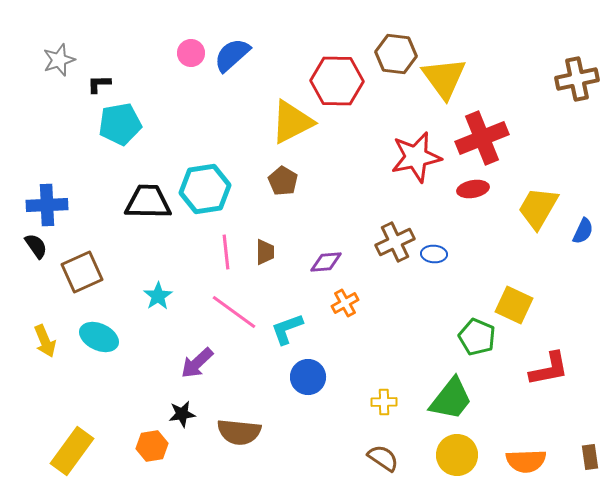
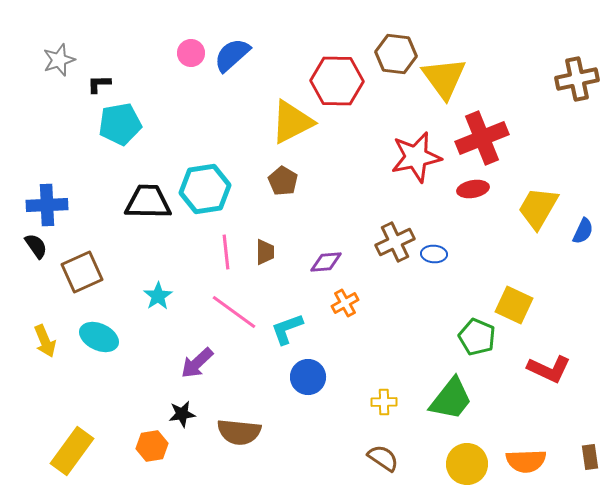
red L-shape at (549, 369): rotated 36 degrees clockwise
yellow circle at (457, 455): moved 10 px right, 9 px down
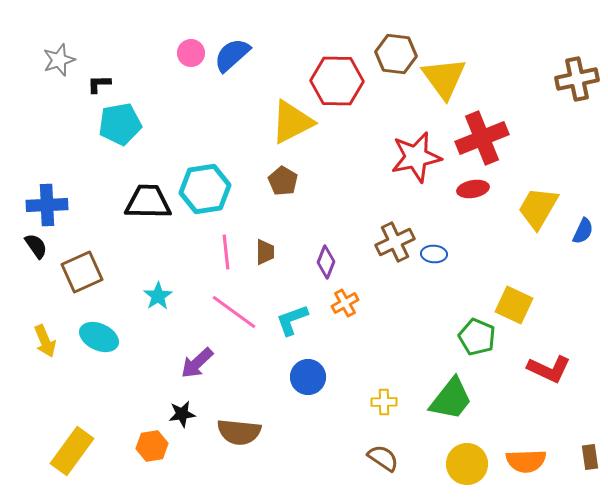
purple diamond at (326, 262): rotated 64 degrees counterclockwise
cyan L-shape at (287, 329): moved 5 px right, 9 px up
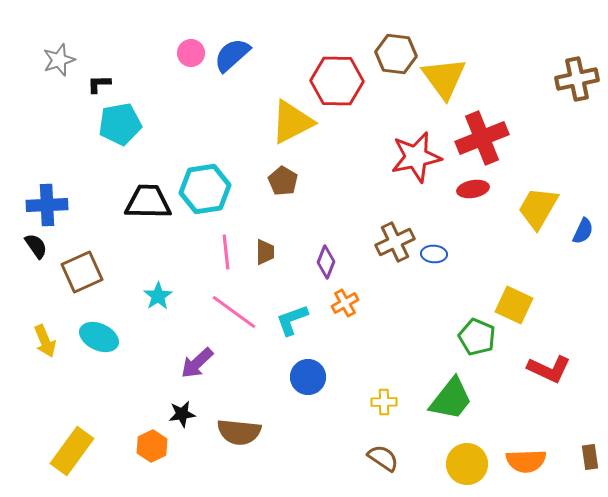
orange hexagon at (152, 446): rotated 16 degrees counterclockwise
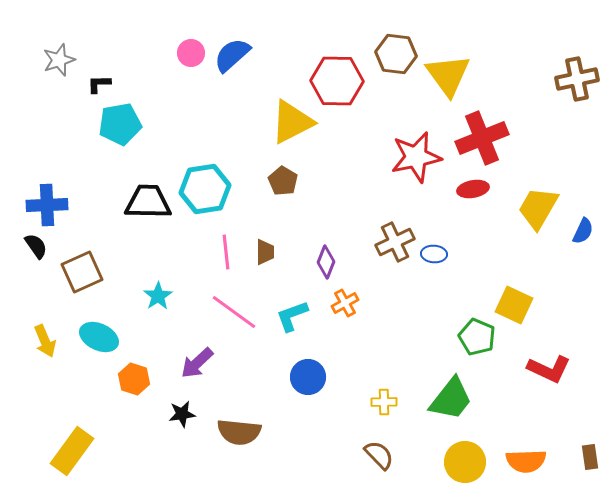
yellow triangle at (444, 78): moved 4 px right, 3 px up
cyan L-shape at (292, 320): moved 4 px up
orange hexagon at (152, 446): moved 18 px left, 67 px up; rotated 16 degrees counterclockwise
brown semicircle at (383, 458): moved 4 px left, 3 px up; rotated 12 degrees clockwise
yellow circle at (467, 464): moved 2 px left, 2 px up
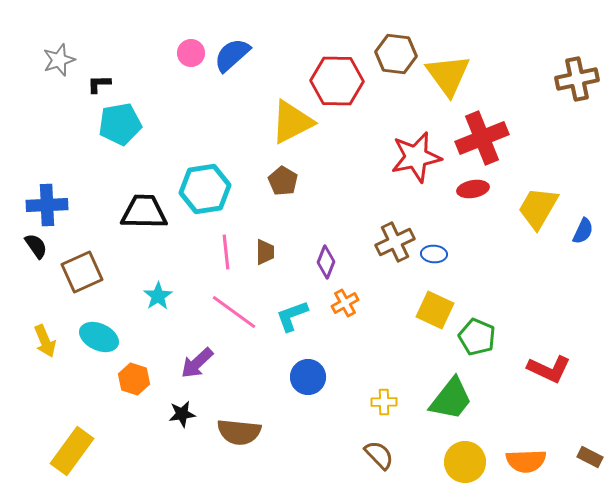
black trapezoid at (148, 202): moved 4 px left, 10 px down
yellow square at (514, 305): moved 79 px left, 5 px down
brown rectangle at (590, 457): rotated 55 degrees counterclockwise
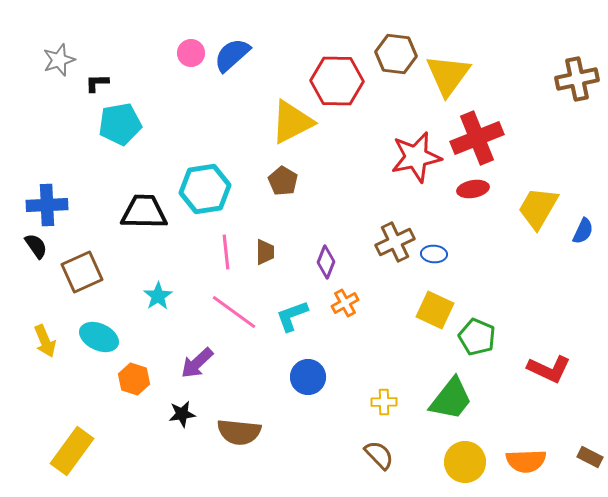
yellow triangle at (448, 75): rotated 12 degrees clockwise
black L-shape at (99, 84): moved 2 px left, 1 px up
red cross at (482, 138): moved 5 px left
